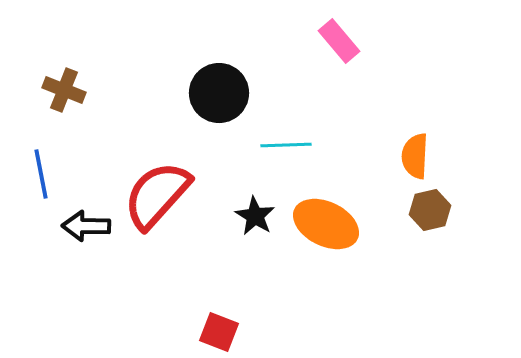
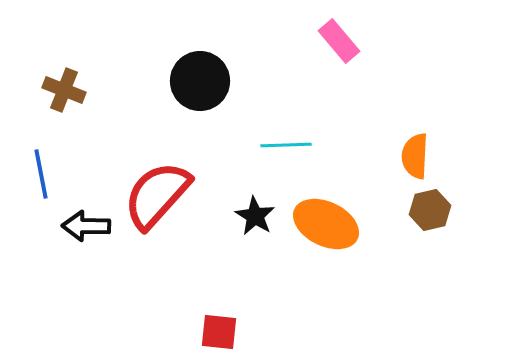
black circle: moved 19 px left, 12 px up
red square: rotated 15 degrees counterclockwise
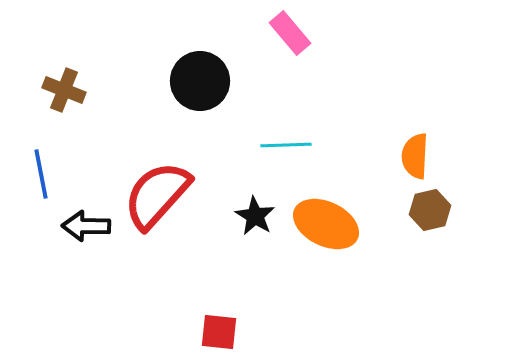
pink rectangle: moved 49 px left, 8 px up
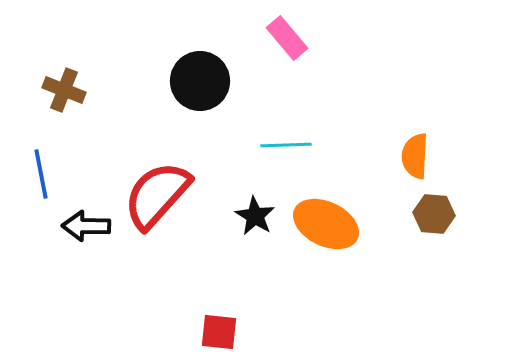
pink rectangle: moved 3 px left, 5 px down
brown hexagon: moved 4 px right, 4 px down; rotated 18 degrees clockwise
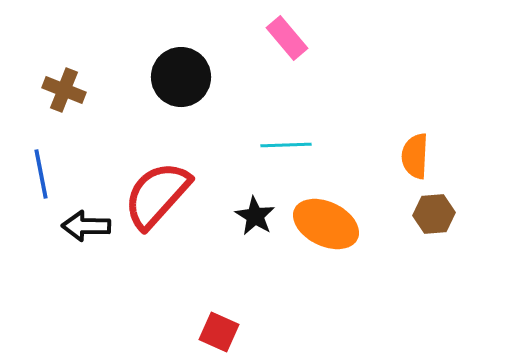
black circle: moved 19 px left, 4 px up
brown hexagon: rotated 9 degrees counterclockwise
red square: rotated 18 degrees clockwise
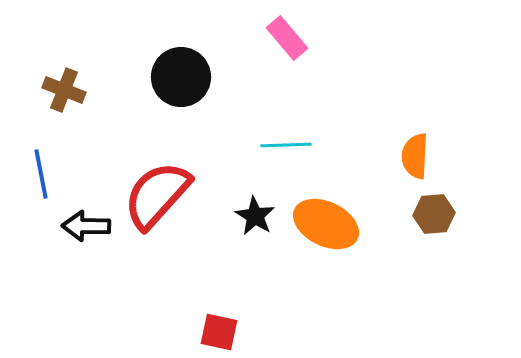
red square: rotated 12 degrees counterclockwise
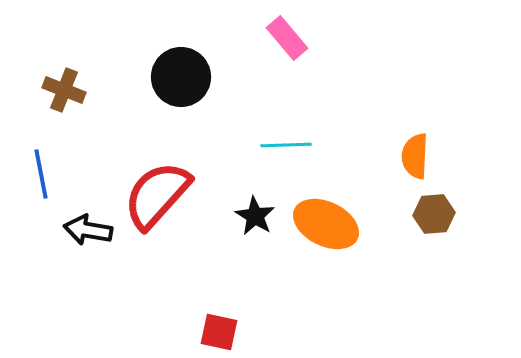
black arrow: moved 2 px right, 4 px down; rotated 9 degrees clockwise
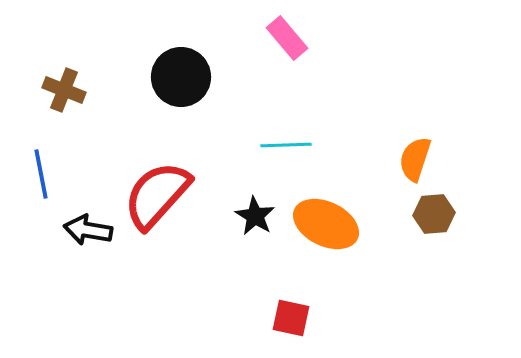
orange semicircle: moved 3 px down; rotated 15 degrees clockwise
red square: moved 72 px right, 14 px up
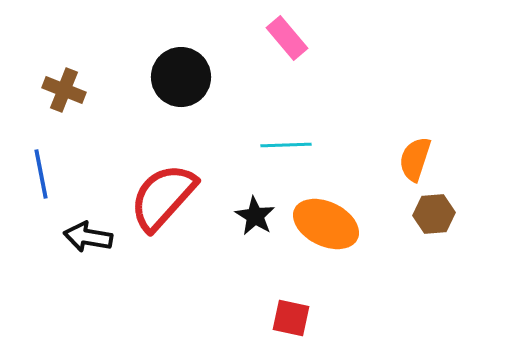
red semicircle: moved 6 px right, 2 px down
black arrow: moved 7 px down
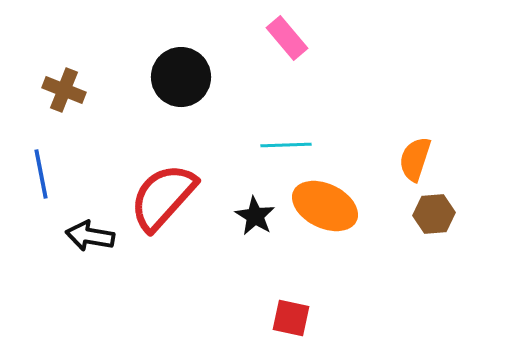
orange ellipse: moved 1 px left, 18 px up
black arrow: moved 2 px right, 1 px up
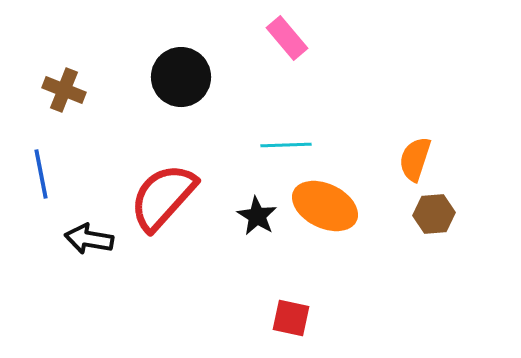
black star: moved 2 px right
black arrow: moved 1 px left, 3 px down
